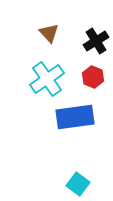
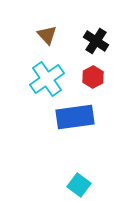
brown triangle: moved 2 px left, 2 px down
black cross: rotated 25 degrees counterclockwise
red hexagon: rotated 10 degrees clockwise
cyan square: moved 1 px right, 1 px down
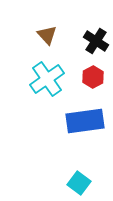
blue rectangle: moved 10 px right, 4 px down
cyan square: moved 2 px up
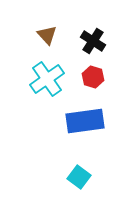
black cross: moved 3 px left
red hexagon: rotated 15 degrees counterclockwise
cyan square: moved 6 px up
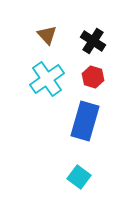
blue rectangle: rotated 66 degrees counterclockwise
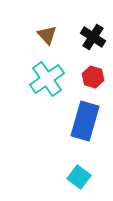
black cross: moved 4 px up
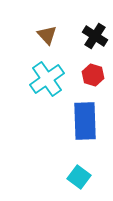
black cross: moved 2 px right, 1 px up
red hexagon: moved 2 px up
blue rectangle: rotated 18 degrees counterclockwise
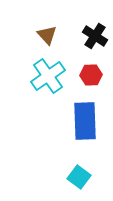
red hexagon: moved 2 px left; rotated 20 degrees counterclockwise
cyan cross: moved 1 px right, 3 px up
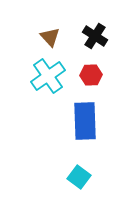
brown triangle: moved 3 px right, 2 px down
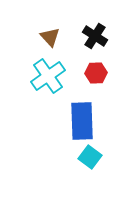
red hexagon: moved 5 px right, 2 px up
blue rectangle: moved 3 px left
cyan square: moved 11 px right, 20 px up
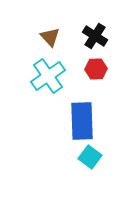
red hexagon: moved 4 px up
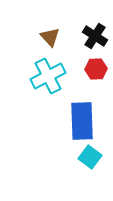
cyan cross: rotated 8 degrees clockwise
